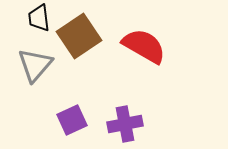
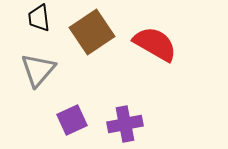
brown square: moved 13 px right, 4 px up
red semicircle: moved 11 px right, 2 px up
gray triangle: moved 3 px right, 5 px down
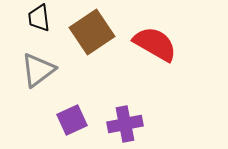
gray triangle: rotated 12 degrees clockwise
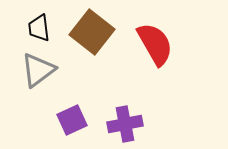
black trapezoid: moved 10 px down
brown square: rotated 18 degrees counterclockwise
red semicircle: rotated 30 degrees clockwise
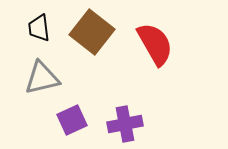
gray triangle: moved 4 px right, 8 px down; rotated 24 degrees clockwise
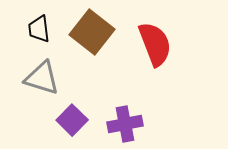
black trapezoid: moved 1 px down
red semicircle: rotated 9 degrees clockwise
gray triangle: rotated 30 degrees clockwise
purple square: rotated 20 degrees counterclockwise
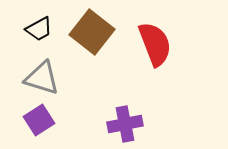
black trapezoid: rotated 112 degrees counterclockwise
purple square: moved 33 px left; rotated 12 degrees clockwise
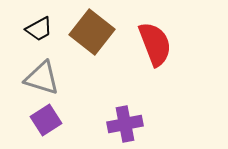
purple square: moved 7 px right
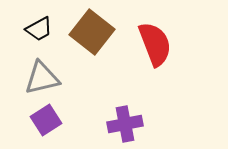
gray triangle: rotated 30 degrees counterclockwise
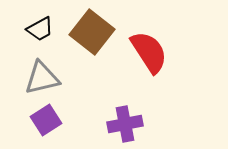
black trapezoid: moved 1 px right
red semicircle: moved 6 px left, 8 px down; rotated 12 degrees counterclockwise
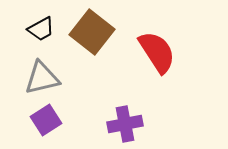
black trapezoid: moved 1 px right
red semicircle: moved 8 px right
